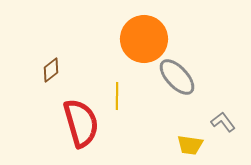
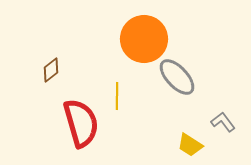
yellow trapezoid: rotated 24 degrees clockwise
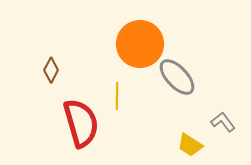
orange circle: moved 4 px left, 5 px down
brown diamond: rotated 25 degrees counterclockwise
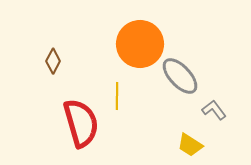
brown diamond: moved 2 px right, 9 px up
gray ellipse: moved 3 px right, 1 px up
gray L-shape: moved 9 px left, 12 px up
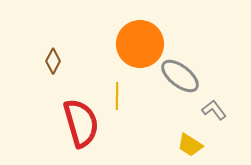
gray ellipse: rotated 9 degrees counterclockwise
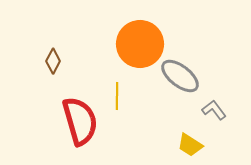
red semicircle: moved 1 px left, 2 px up
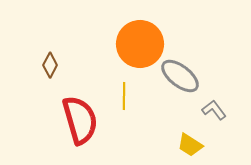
brown diamond: moved 3 px left, 4 px down
yellow line: moved 7 px right
red semicircle: moved 1 px up
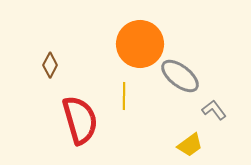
yellow trapezoid: rotated 68 degrees counterclockwise
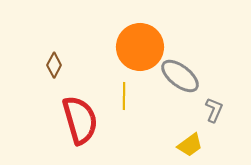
orange circle: moved 3 px down
brown diamond: moved 4 px right
gray L-shape: rotated 60 degrees clockwise
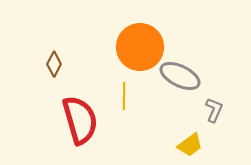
brown diamond: moved 1 px up
gray ellipse: rotated 12 degrees counterclockwise
